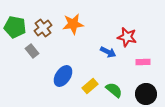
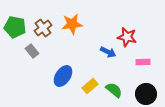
orange star: moved 1 px left
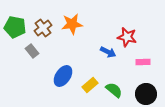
yellow rectangle: moved 1 px up
